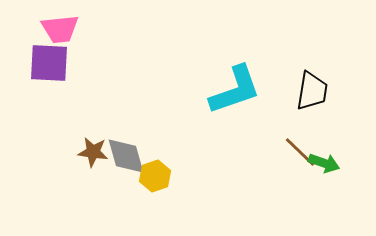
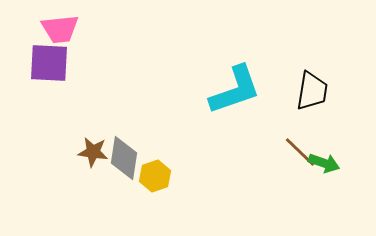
gray diamond: moved 2 px left, 2 px down; rotated 24 degrees clockwise
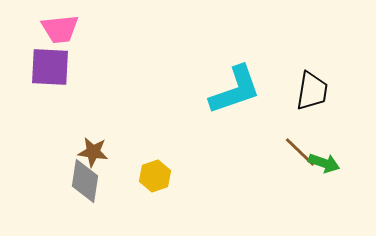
purple square: moved 1 px right, 4 px down
gray diamond: moved 39 px left, 23 px down
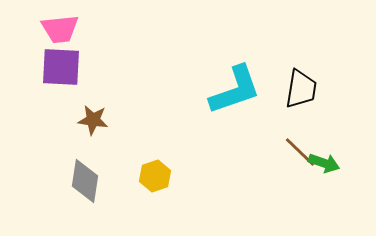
purple square: moved 11 px right
black trapezoid: moved 11 px left, 2 px up
brown star: moved 32 px up
